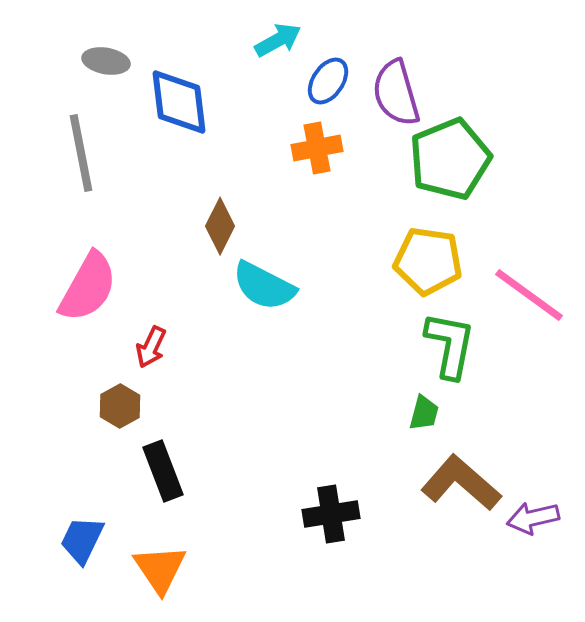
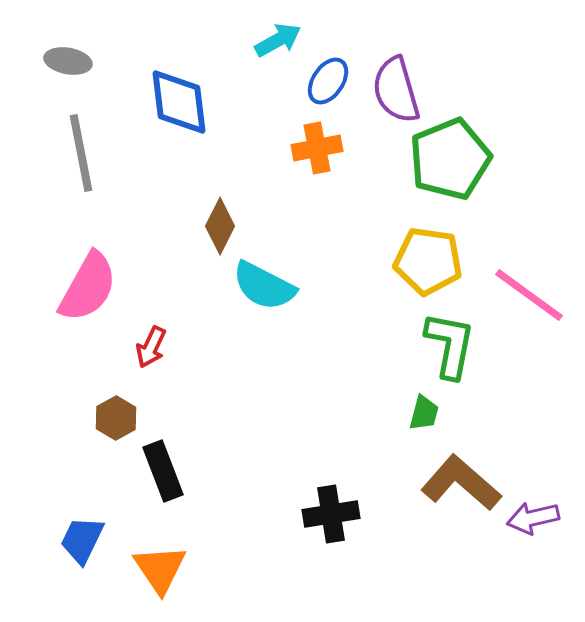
gray ellipse: moved 38 px left
purple semicircle: moved 3 px up
brown hexagon: moved 4 px left, 12 px down
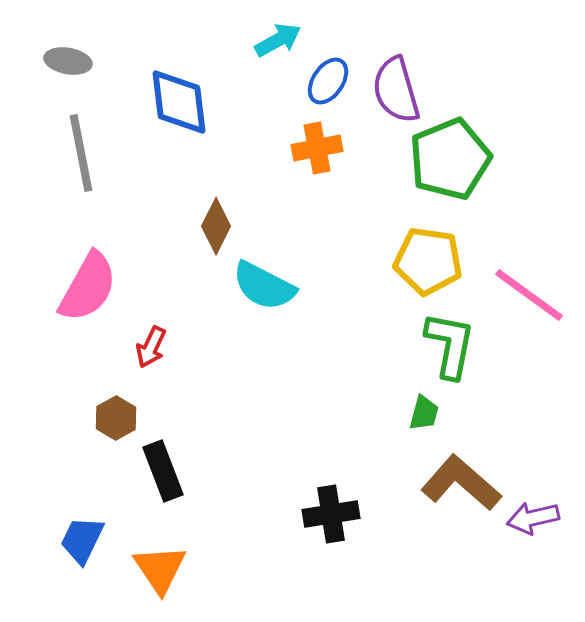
brown diamond: moved 4 px left
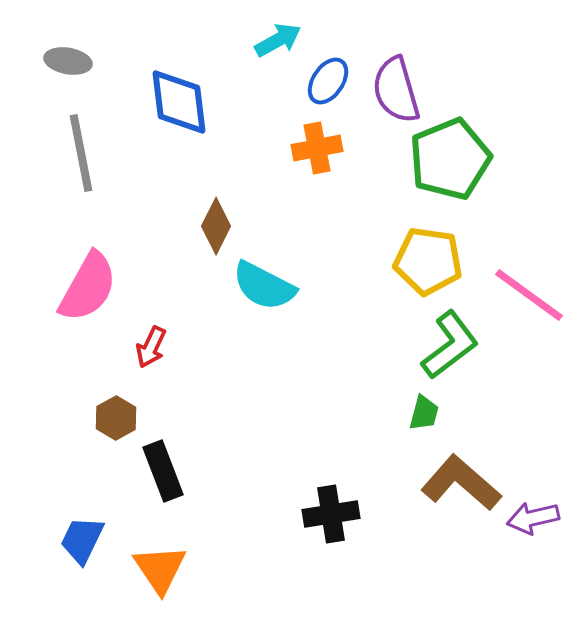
green L-shape: rotated 42 degrees clockwise
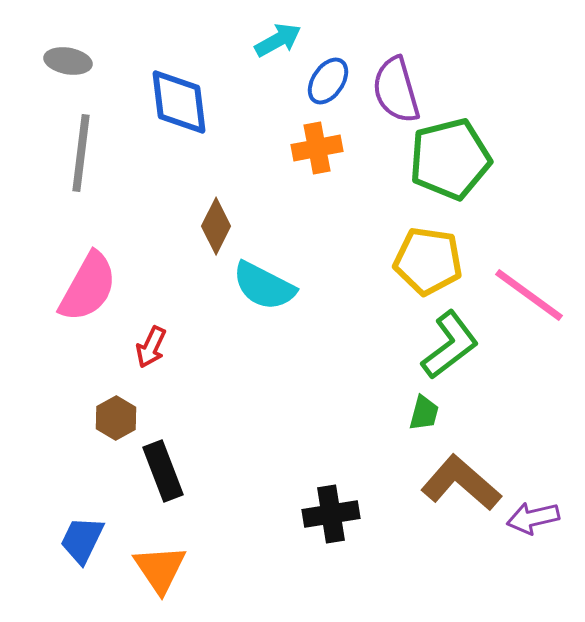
gray line: rotated 18 degrees clockwise
green pentagon: rotated 8 degrees clockwise
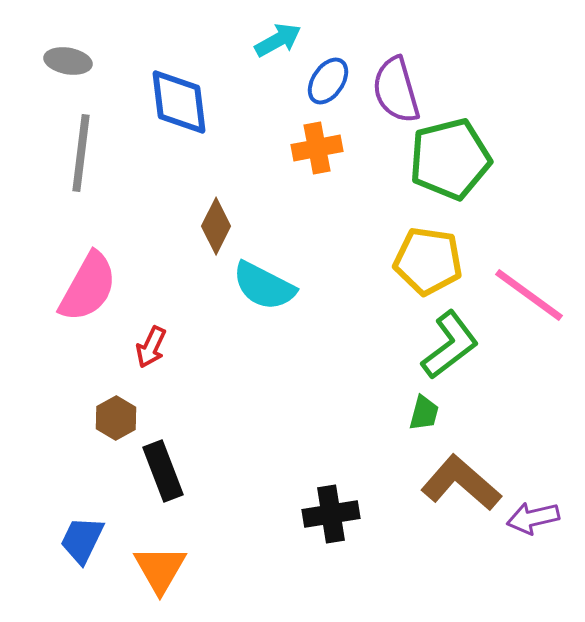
orange triangle: rotated 4 degrees clockwise
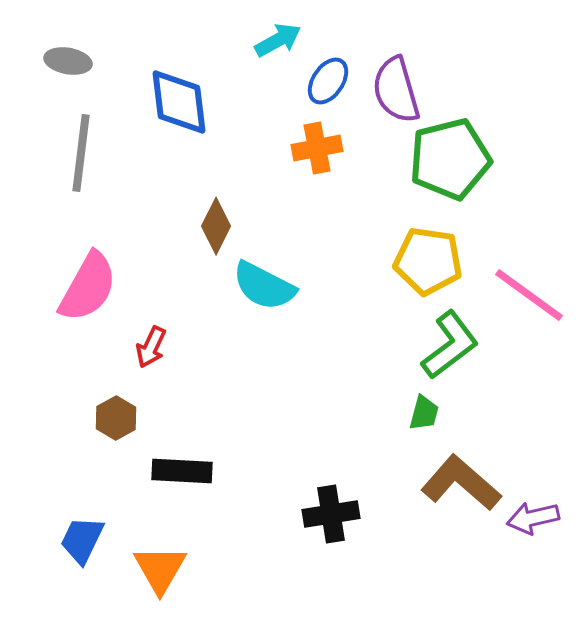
black rectangle: moved 19 px right; rotated 66 degrees counterclockwise
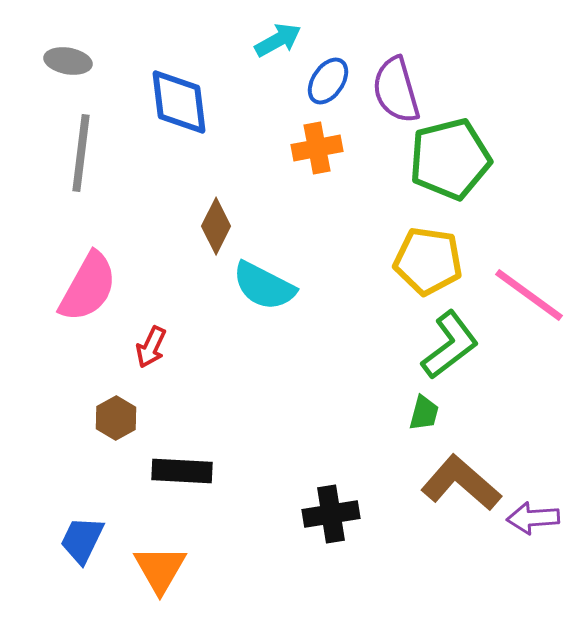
purple arrow: rotated 9 degrees clockwise
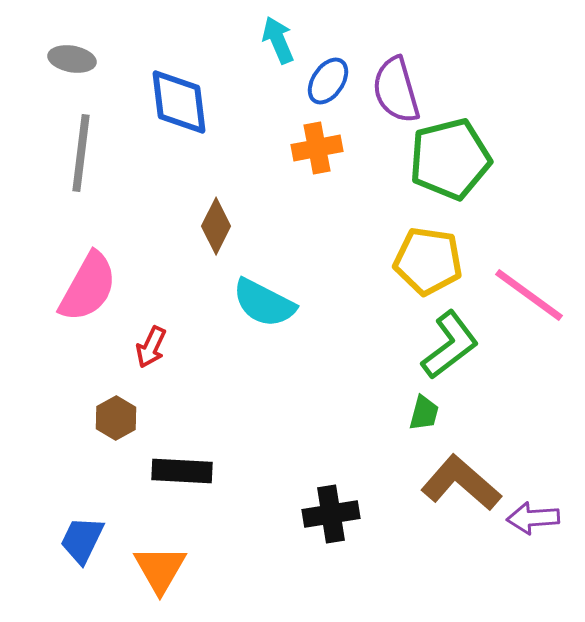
cyan arrow: rotated 84 degrees counterclockwise
gray ellipse: moved 4 px right, 2 px up
cyan semicircle: moved 17 px down
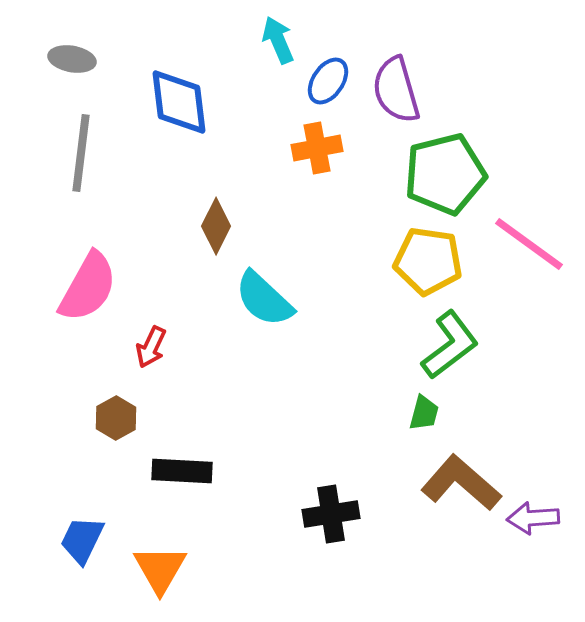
green pentagon: moved 5 px left, 15 px down
pink line: moved 51 px up
cyan semicircle: moved 4 px up; rotated 16 degrees clockwise
